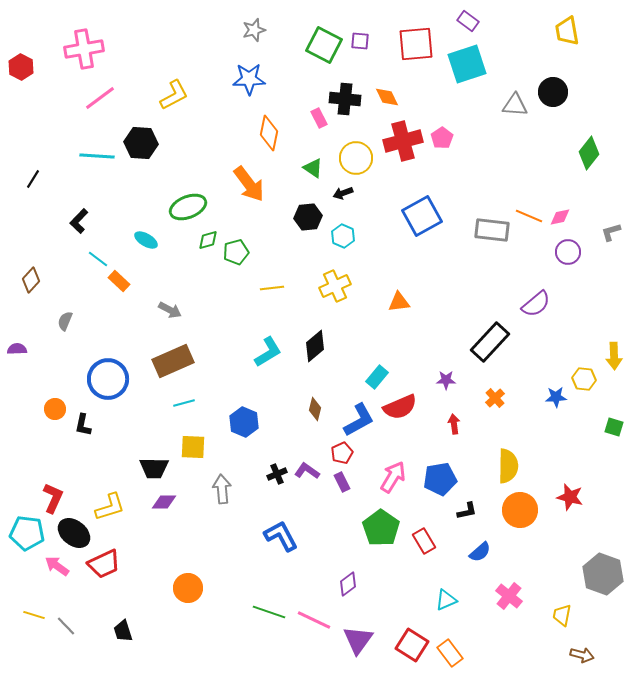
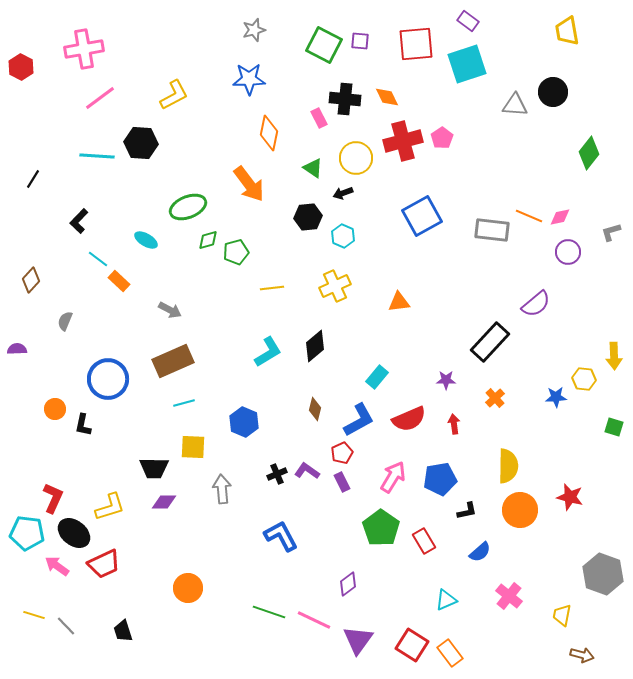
red semicircle at (400, 407): moved 9 px right, 12 px down
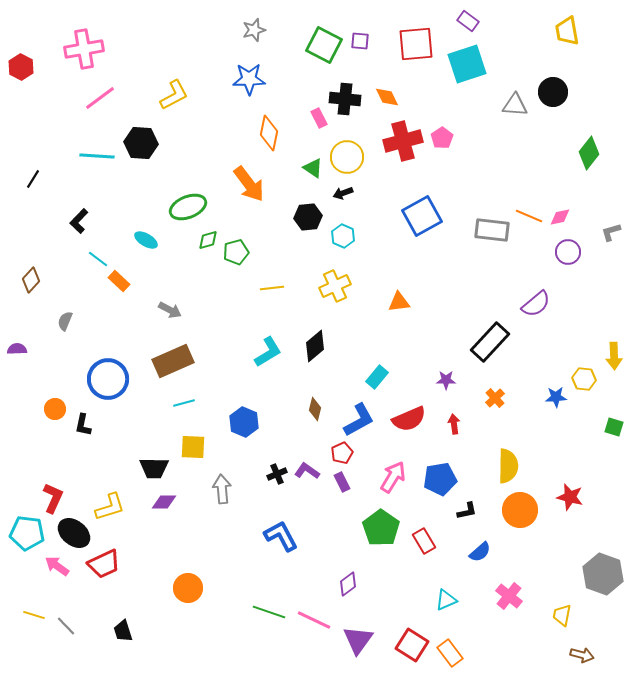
yellow circle at (356, 158): moved 9 px left, 1 px up
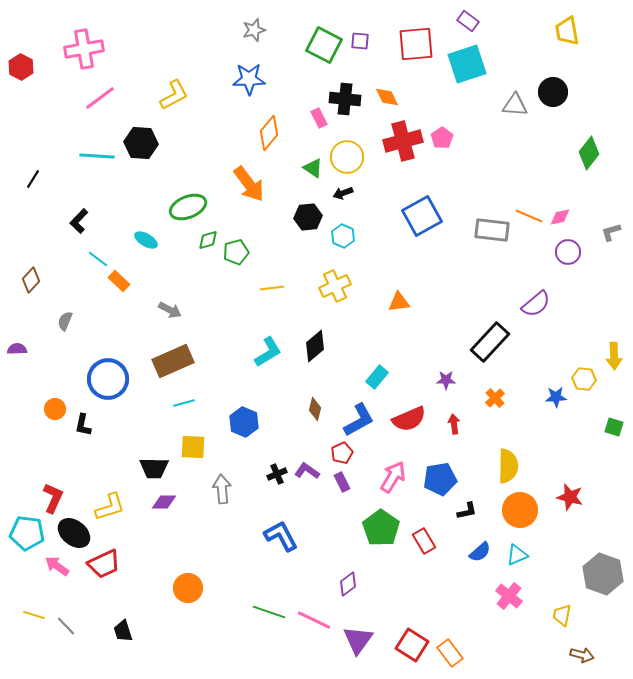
orange diamond at (269, 133): rotated 28 degrees clockwise
cyan triangle at (446, 600): moved 71 px right, 45 px up
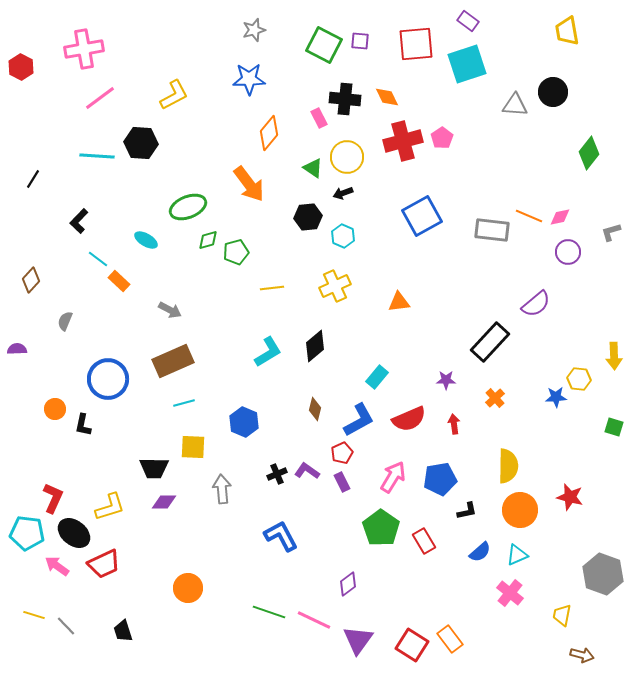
yellow hexagon at (584, 379): moved 5 px left
pink cross at (509, 596): moved 1 px right, 3 px up
orange rectangle at (450, 653): moved 14 px up
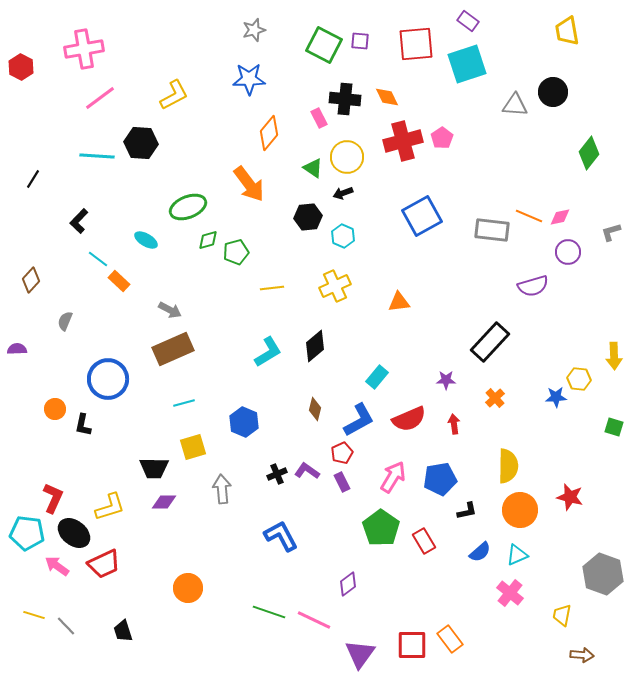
purple semicircle at (536, 304): moved 3 px left, 18 px up; rotated 24 degrees clockwise
brown rectangle at (173, 361): moved 12 px up
yellow square at (193, 447): rotated 20 degrees counterclockwise
purple triangle at (358, 640): moved 2 px right, 14 px down
red square at (412, 645): rotated 32 degrees counterclockwise
brown arrow at (582, 655): rotated 10 degrees counterclockwise
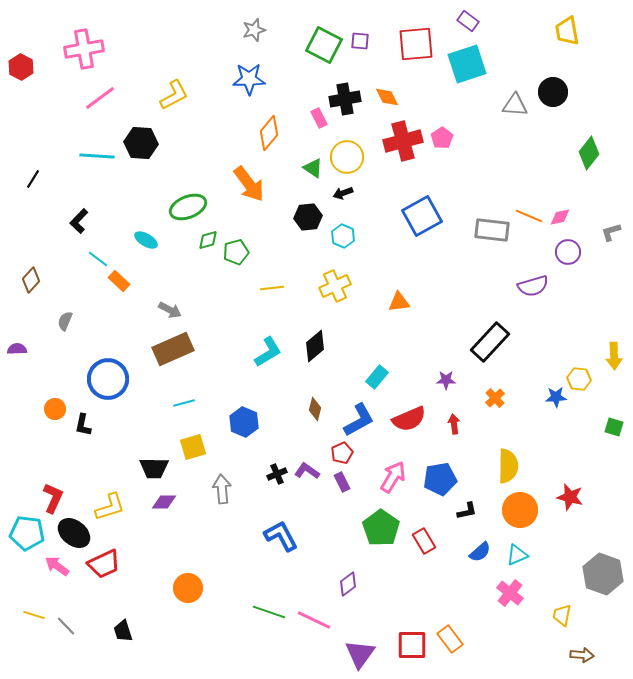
black cross at (345, 99): rotated 16 degrees counterclockwise
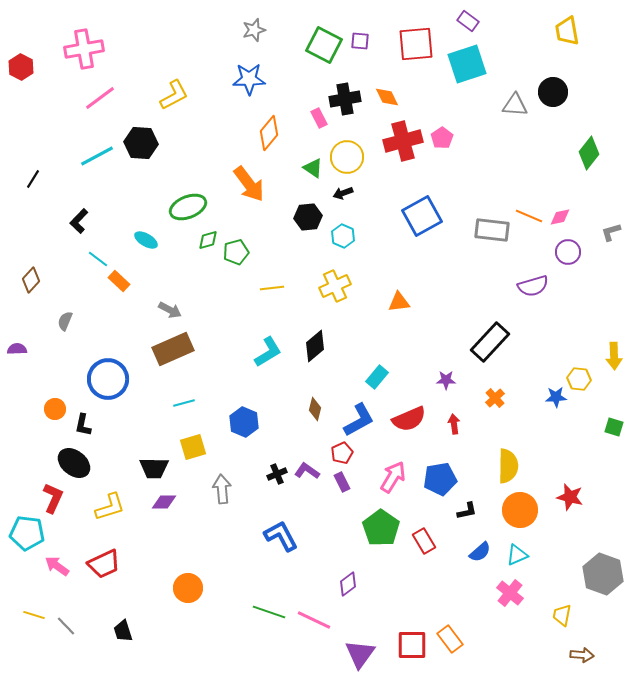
cyan line at (97, 156): rotated 32 degrees counterclockwise
black ellipse at (74, 533): moved 70 px up
